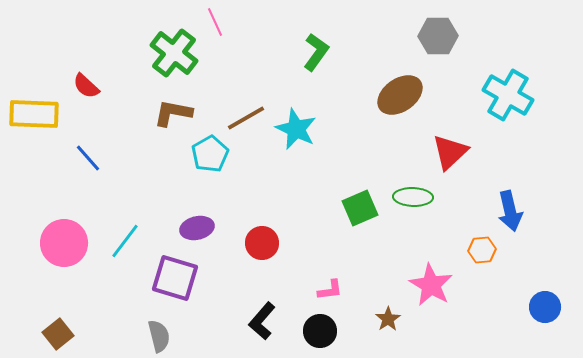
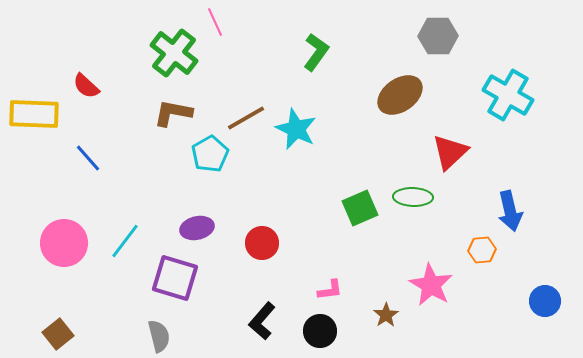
blue circle: moved 6 px up
brown star: moved 2 px left, 4 px up
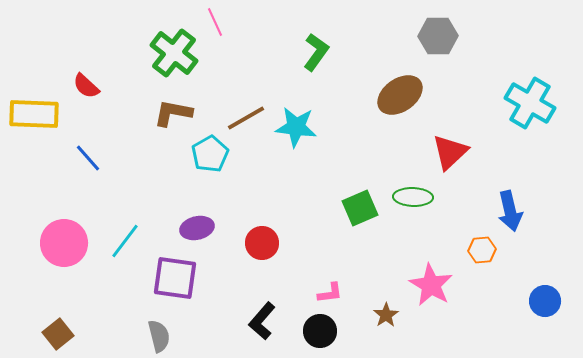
cyan cross: moved 22 px right, 8 px down
cyan star: moved 2 px up; rotated 18 degrees counterclockwise
purple square: rotated 9 degrees counterclockwise
pink L-shape: moved 3 px down
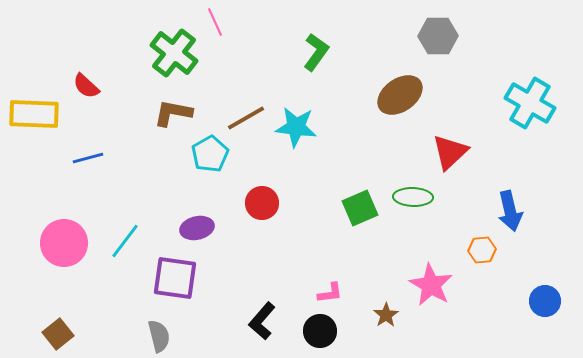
blue line: rotated 64 degrees counterclockwise
red circle: moved 40 px up
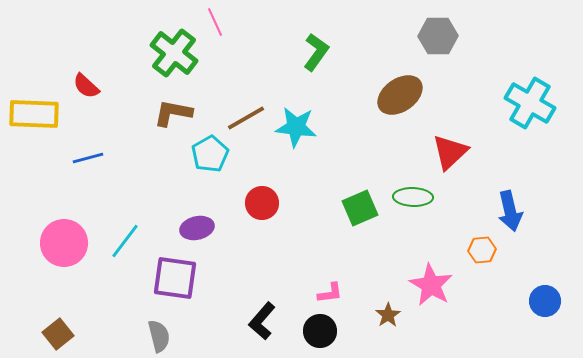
brown star: moved 2 px right
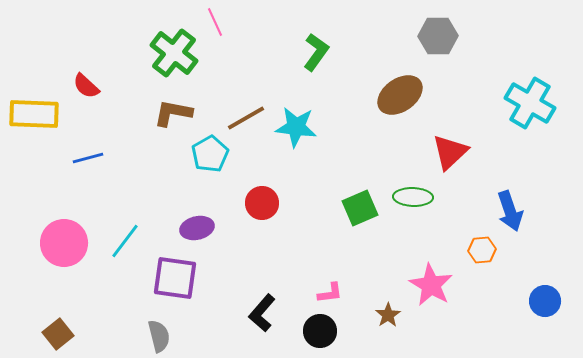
blue arrow: rotated 6 degrees counterclockwise
black L-shape: moved 8 px up
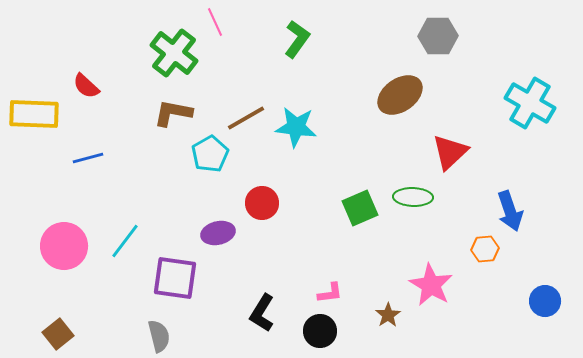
green L-shape: moved 19 px left, 13 px up
purple ellipse: moved 21 px right, 5 px down
pink circle: moved 3 px down
orange hexagon: moved 3 px right, 1 px up
black L-shape: rotated 9 degrees counterclockwise
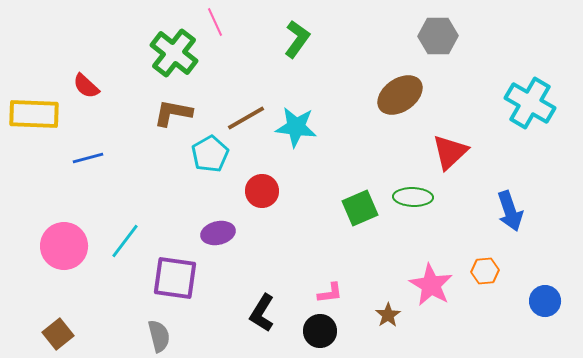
red circle: moved 12 px up
orange hexagon: moved 22 px down
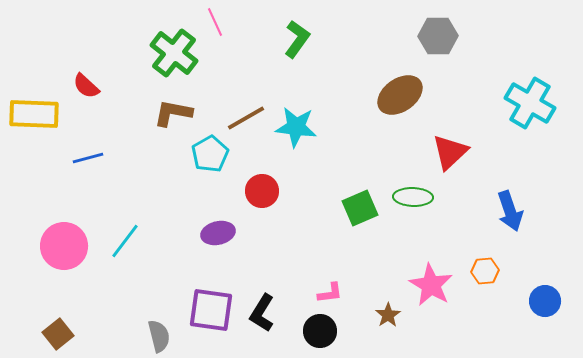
purple square: moved 36 px right, 32 px down
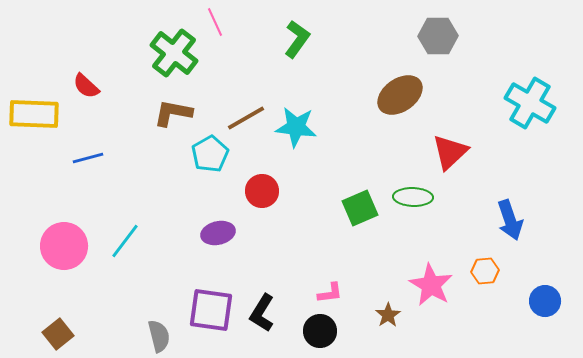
blue arrow: moved 9 px down
